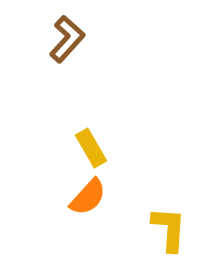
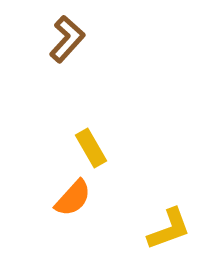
orange semicircle: moved 15 px left, 1 px down
yellow L-shape: rotated 66 degrees clockwise
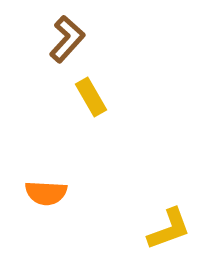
yellow rectangle: moved 51 px up
orange semicircle: moved 27 px left, 5 px up; rotated 51 degrees clockwise
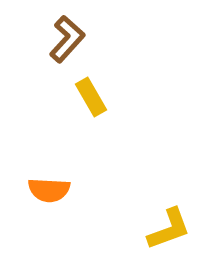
orange semicircle: moved 3 px right, 3 px up
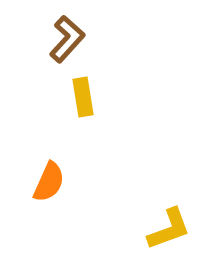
yellow rectangle: moved 8 px left; rotated 21 degrees clockwise
orange semicircle: moved 8 px up; rotated 69 degrees counterclockwise
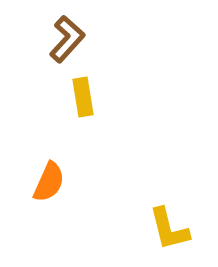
yellow L-shape: rotated 96 degrees clockwise
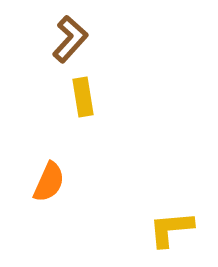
brown L-shape: moved 3 px right
yellow L-shape: moved 2 px right; rotated 99 degrees clockwise
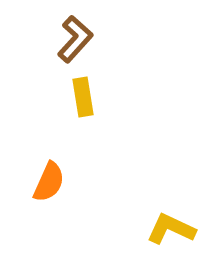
brown L-shape: moved 5 px right
yellow L-shape: rotated 30 degrees clockwise
